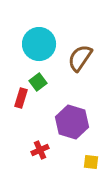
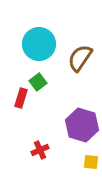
purple hexagon: moved 10 px right, 3 px down
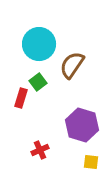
brown semicircle: moved 8 px left, 7 px down
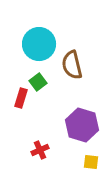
brown semicircle: rotated 48 degrees counterclockwise
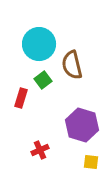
green square: moved 5 px right, 2 px up
